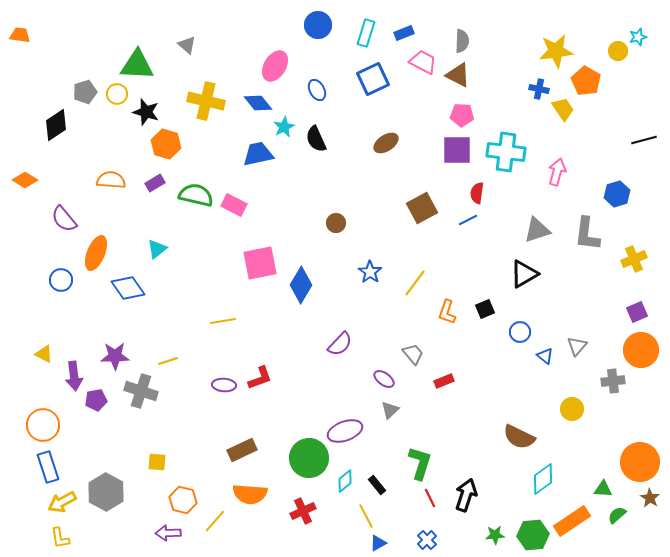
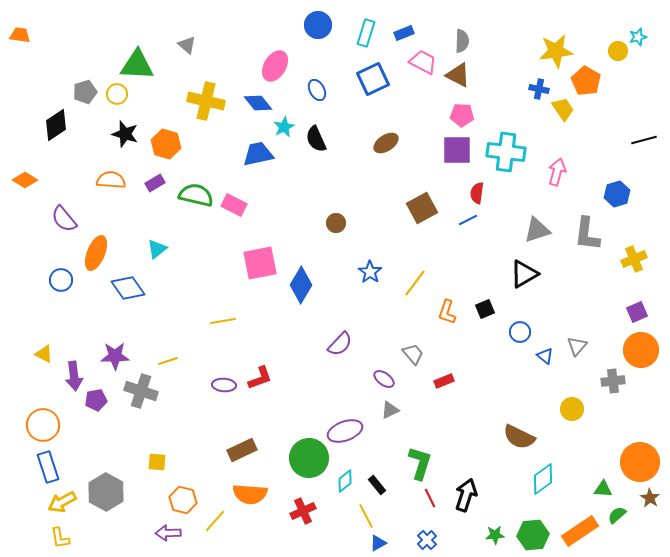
black star at (146, 112): moved 21 px left, 22 px down
gray triangle at (390, 410): rotated 18 degrees clockwise
orange rectangle at (572, 521): moved 8 px right, 10 px down
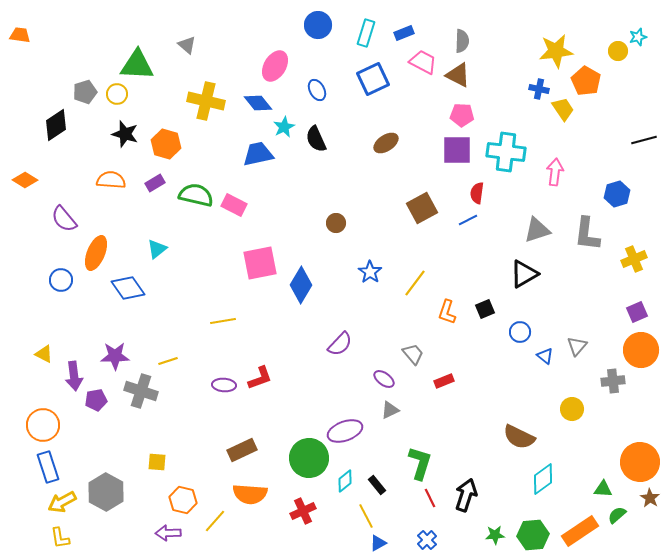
pink arrow at (557, 172): moved 2 px left; rotated 8 degrees counterclockwise
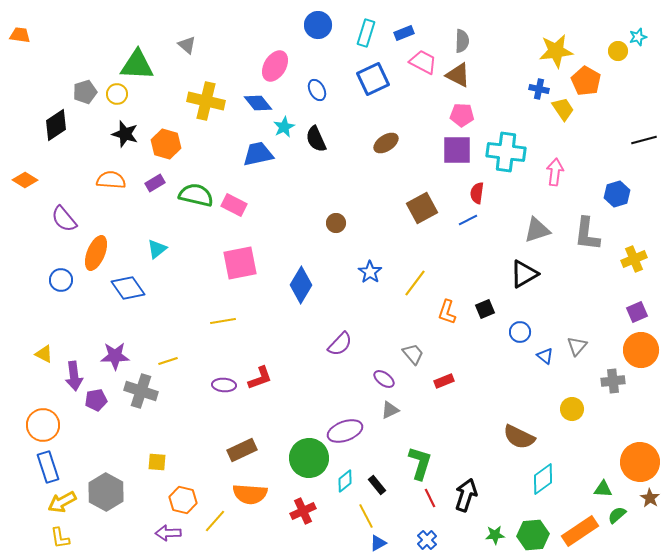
pink square at (260, 263): moved 20 px left
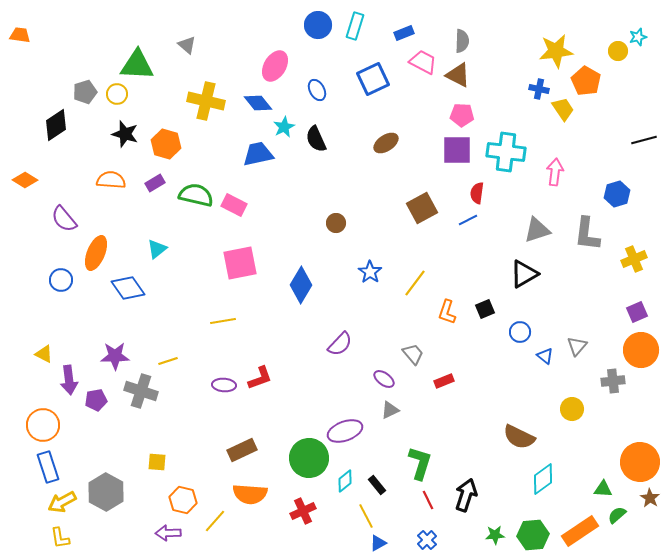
cyan rectangle at (366, 33): moved 11 px left, 7 px up
purple arrow at (74, 376): moved 5 px left, 4 px down
red line at (430, 498): moved 2 px left, 2 px down
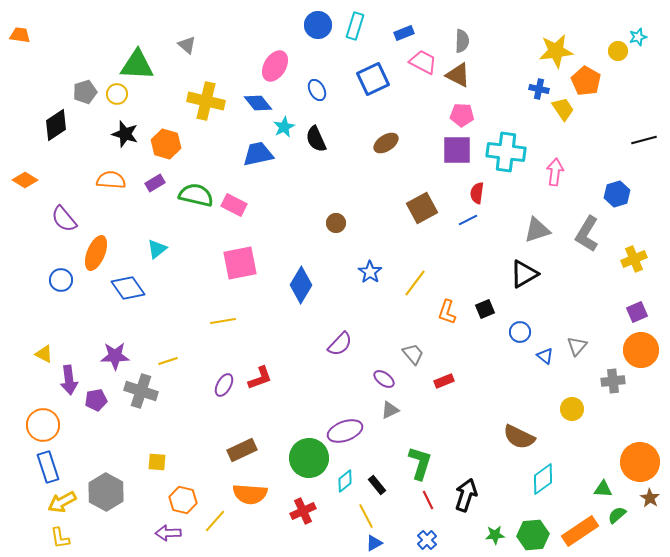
gray L-shape at (587, 234): rotated 24 degrees clockwise
purple ellipse at (224, 385): rotated 65 degrees counterclockwise
blue triangle at (378, 543): moved 4 px left
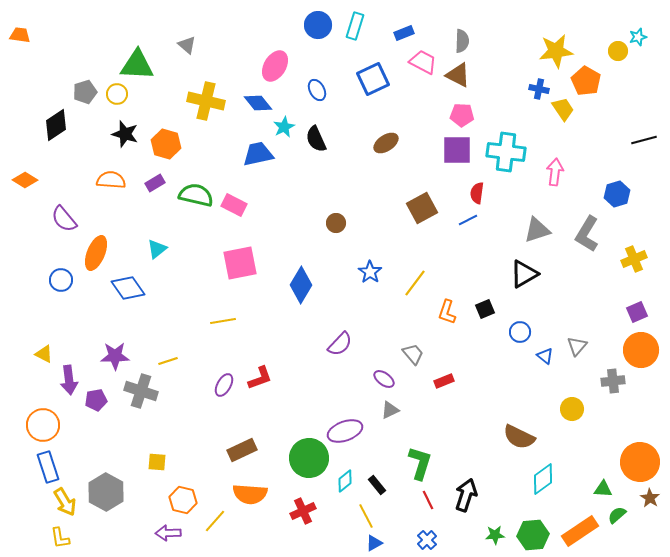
yellow arrow at (62, 502): moved 3 px right; rotated 92 degrees counterclockwise
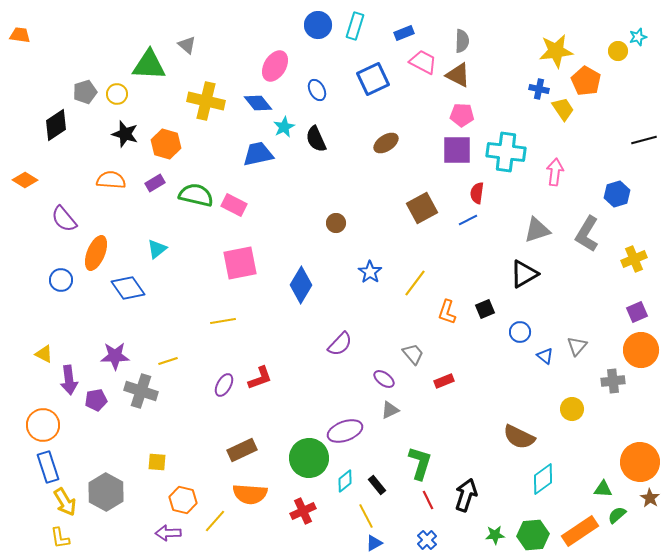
green triangle at (137, 65): moved 12 px right
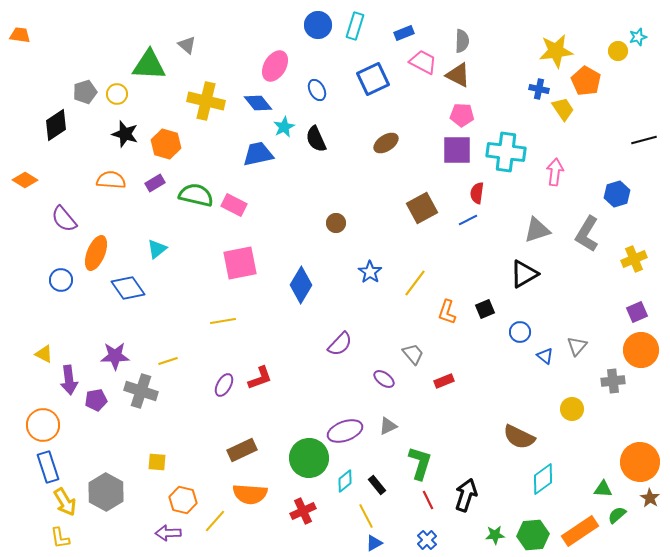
gray triangle at (390, 410): moved 2 px left, 16 px down
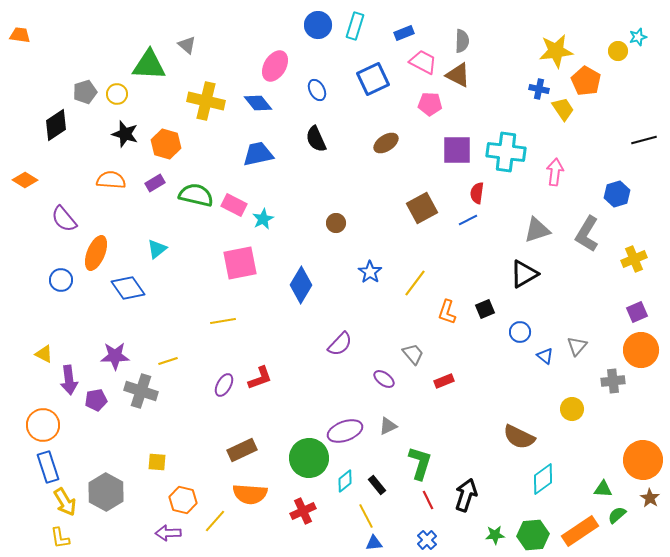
pink pentagon at (462, 115): moved 32 px left, 11 px up
cyan star at (284, 127): moved 21 px left, 92 px down
orange circle at (640, 462): moved 3 px right, 2 px up
blue triangle at (374, 543): rotated 24 degrees clockwise
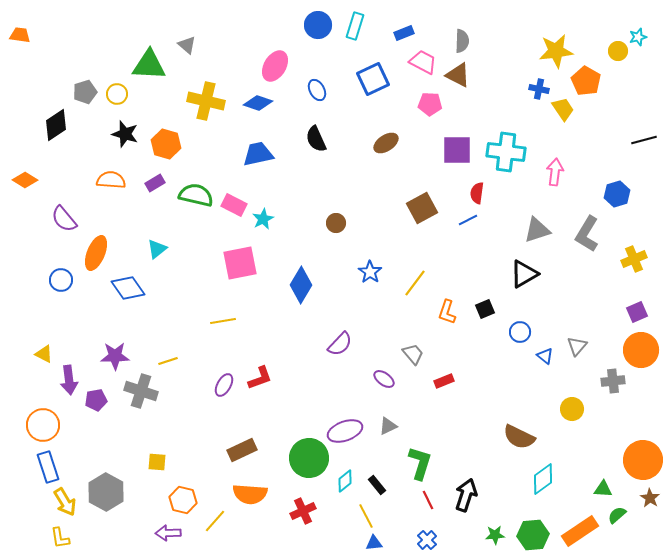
blue diamond at (258, 103): rotated 32 degrees counterclockwise
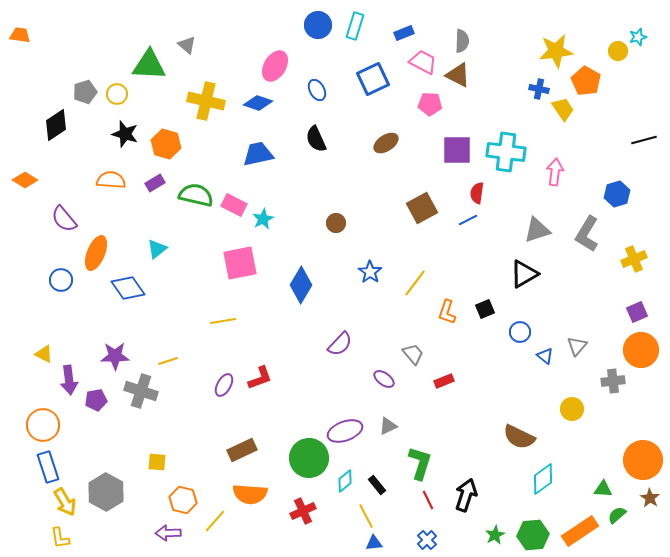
green star at (495, 535): rotated 24 degrees counterclockwise
